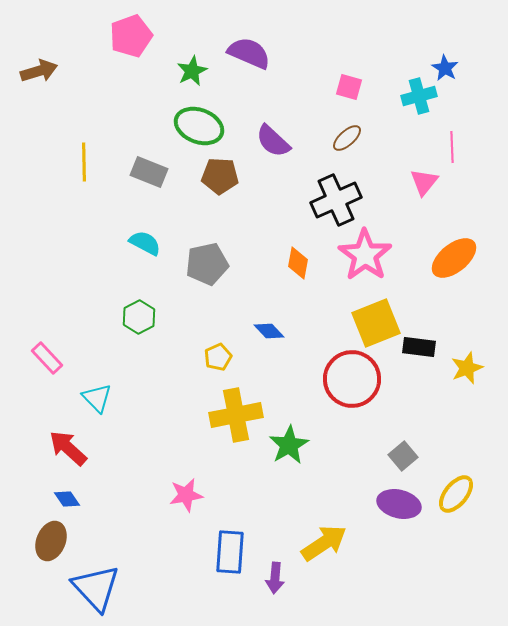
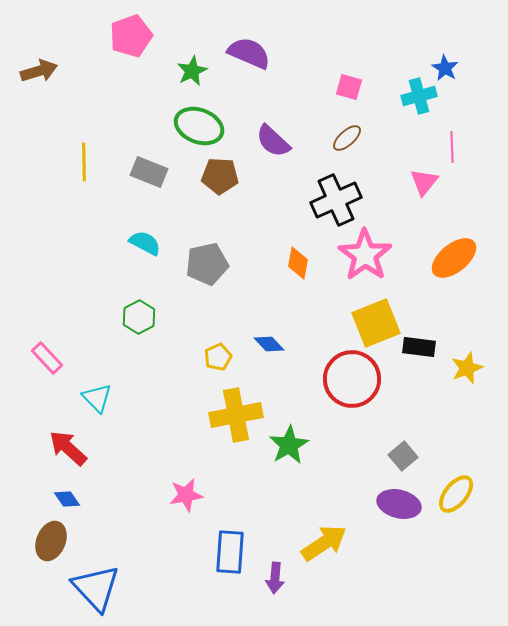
blue diamond at (269, 331): moved 13 px down
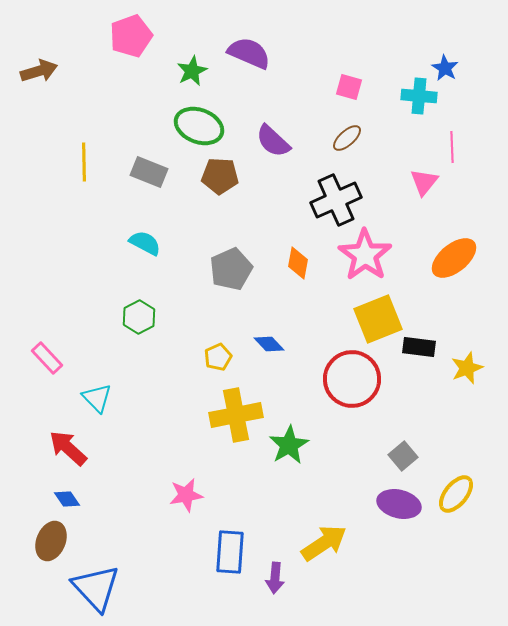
cyan cross at (419, 96): rotated 20 degrees clockwise
gray pentagon at (207, 264): moved 24 px right, 5 px down; rotated 12 degrees counterclockwise
yellow square at (376, 323): moved 2 px right, 4 px up
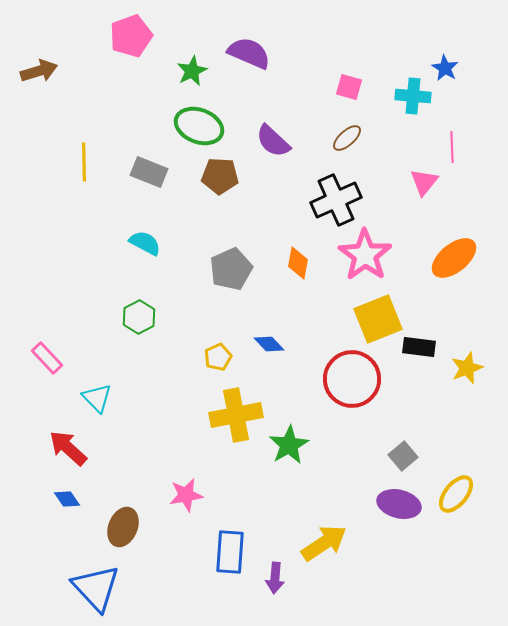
cyan cross at (419, 96): moved 6 px left
brown ellipse at (51, 541): moved 72 px right, 14 px up
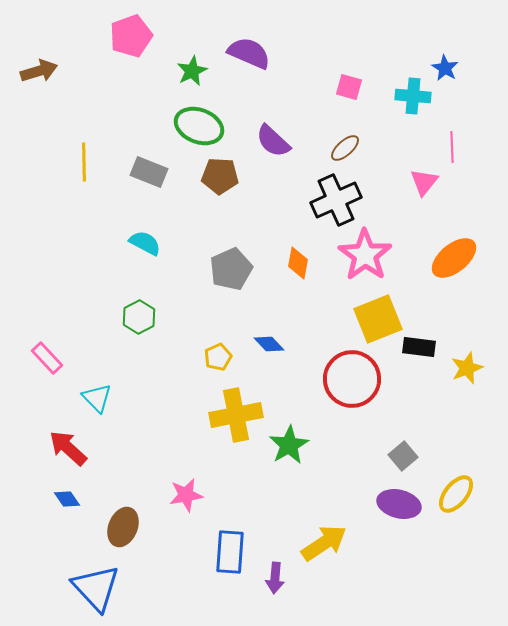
brown ellipse at (347, 138): moved 2 px left, 10 px down
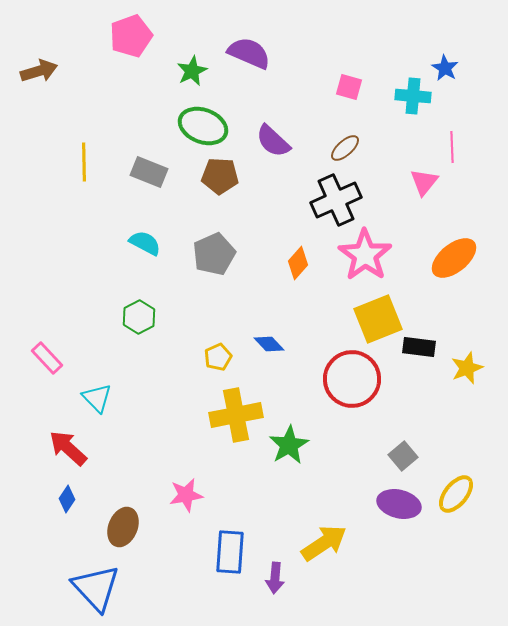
green ellipse at (199, 126): moved 4 px right
orange diamond at (298, 263): rotated 32 degrees clockwise
gray pentagon at (231, 269): moved 17 px left, 15 px up
blue diamond at (67, 499): rotated 68 degrees clockwise
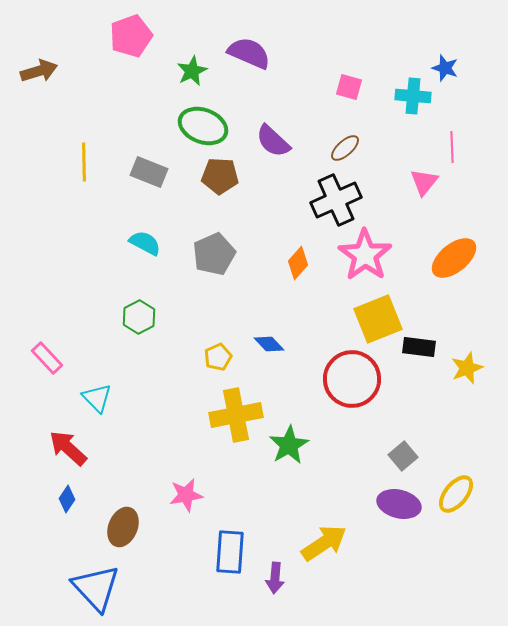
blue star at (445, 68): rotated 12 degrees counterclockwise
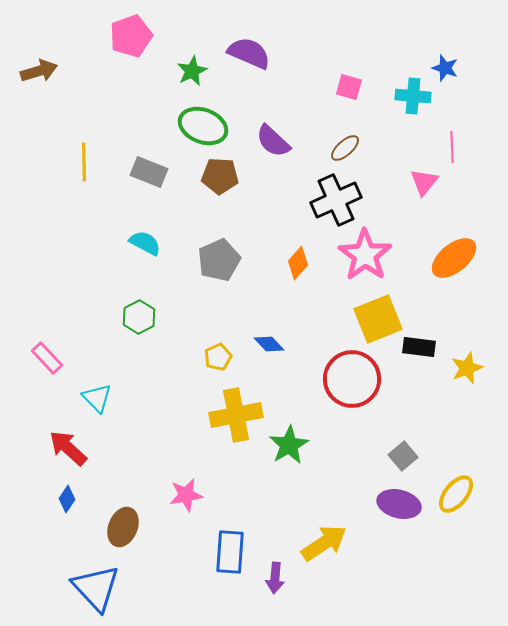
gray pentagon at (214, 254): moved 5 px right, 6 px down
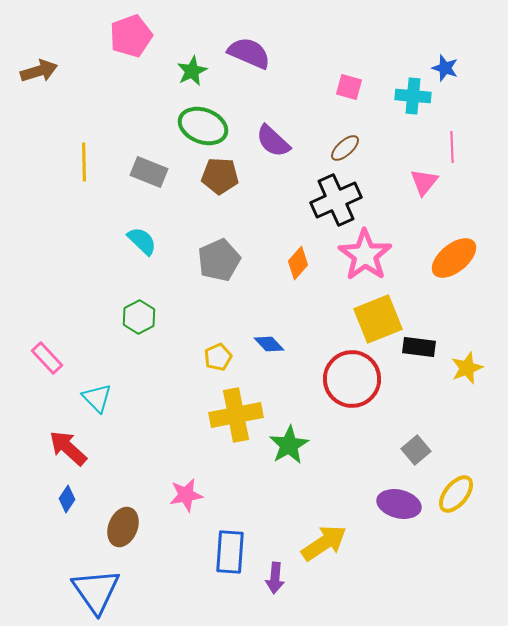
cyan semicircle at (145, 243): moved 3 px left, 2 px up; rotated 16 degrees clockwise
gray square at (403, 456): moved 13 px right, 6 px up
blue triangle at (96, 588): moved 3 px down; rotated 8 degrees clockwise
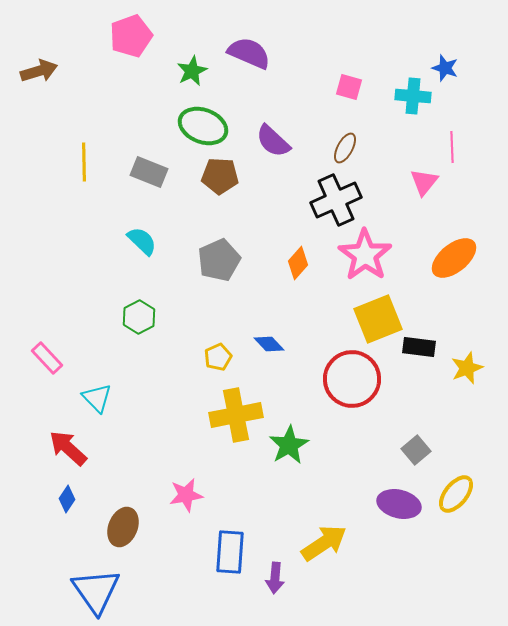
brown ellipse at (345, 148): rotated 20 degrees counterclockwise
